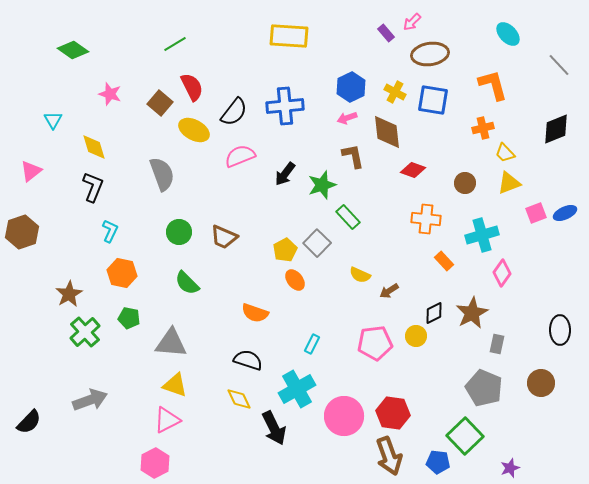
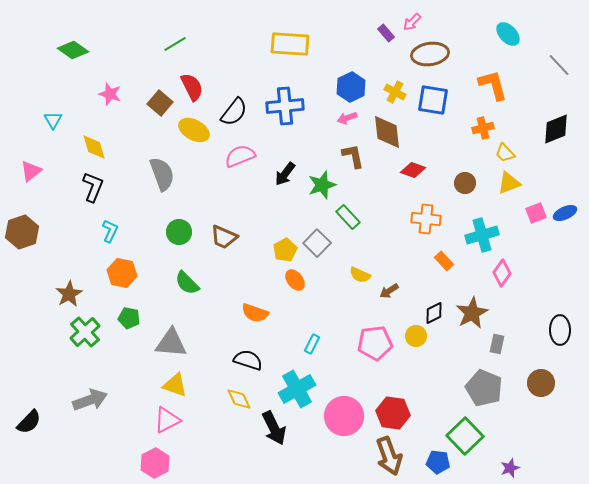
yellow rectangle at (289, 36): moved 1 px right, 8 px down
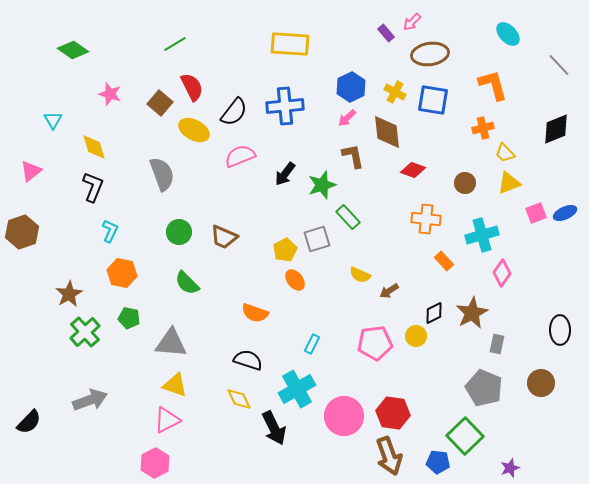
pink arrow at (347, 118): rotated 24 degrees counterclockwise
gray square at (317, 243): moved 4 px up; rotated 28 degrees clockwise
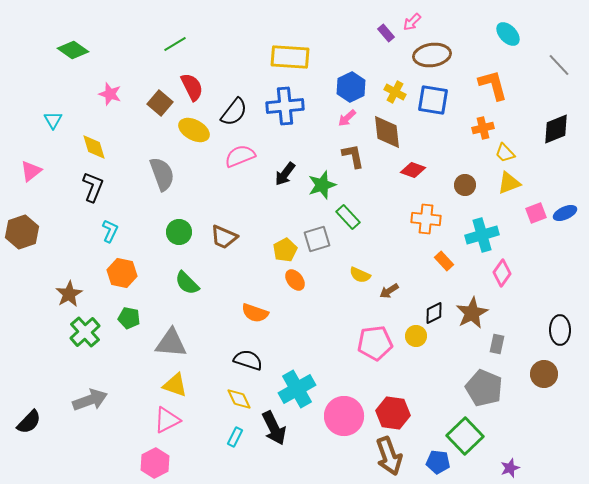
yellow rectangle at (290, 44): moved 13 px down
brown ellipse at (430, 54): moved 2 px right, 1 px down
brown circle at (465, 183): moved 2 px down
cyan rectangle at (312, 344): moved 77 px left, 93 px down
brown circle at (541, 383): moved 3 px right, 9 px up
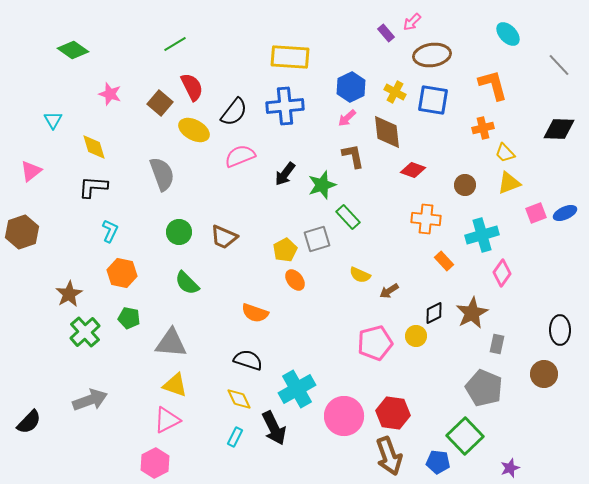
black diamond at (556, 129): moved 3 px right; rotated 24 degrees clockwise
black L-shape at (93, 187): rotated 108 degrees counterclockwise
pink pentagon at (375, 343): rotated 8 degrees counterclockwise
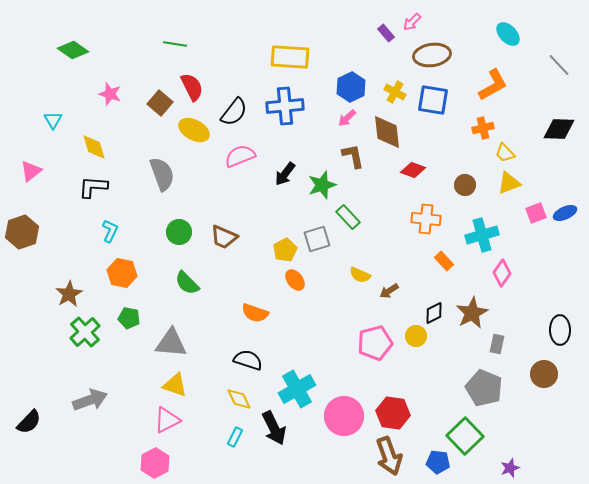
green line at (175, 44): rotated 40 degrees clockwise
orange L-shape at (493, 85): rotated 76 degrees clockwise
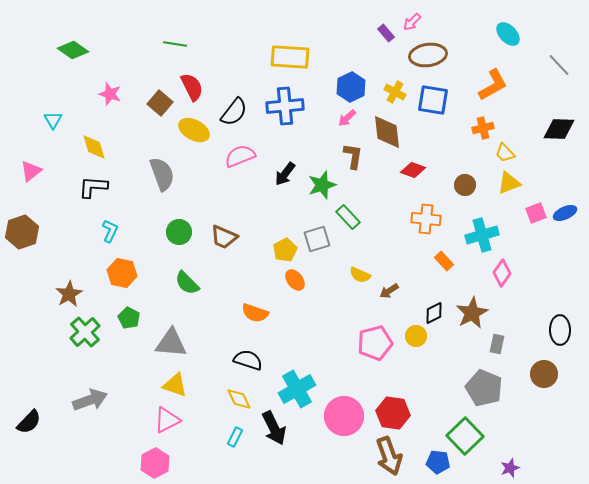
brown ellipse at (432, 55): moved 4 px left
brown L-shape at (353, 156): rotated 20 degrees clockwise
green pentagon at (129, 318): rotated 15 degrees clockwise
